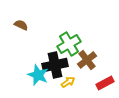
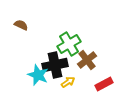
red rectangle: moved 1 px left, 1 px down
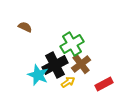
brown semicircle: moved 4 px right, 2 px down
green cross: moved 3 px right
brown cross: moved 6 px left, 4 px down
black cross: rotated 15 degrees counterclockwise
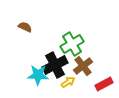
brown cross: moved 2 px right, 2 px down
cyan star: rotated 20 degrees counterclockwise
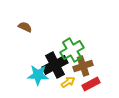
green cross: moved 6 px down
brown cross: rotated 18 degrees clockwise
red rectangle: moved 13 px left
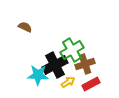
brown cross: moved 2 px right, 2 px up
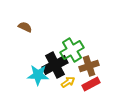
brown cross: moved 4 px right, 2 px down
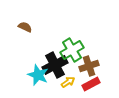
cyan star: rotated 20 degrees clockwise
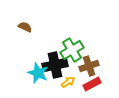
black cross: rotated 15 degrees clockwise
cyan star: moved 2 px up
red rectangle: moved 1 px right
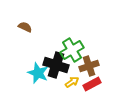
black cross: moved 1 px right; rotated 30 degrees clockwise
yellow arrow: moved 4 px right
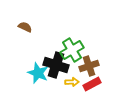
yellow arrow: rotated 32 degrees clockwise
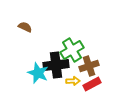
black cross: rotated 25 degrees counterclockwise
yellow arrow: moved 1 px right, 1 px up
